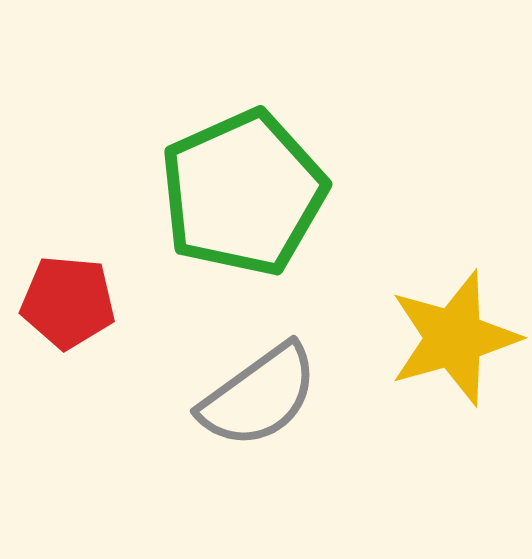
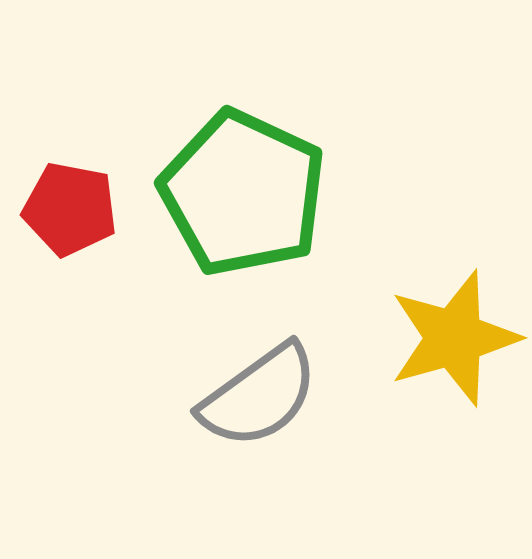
green pentagon: rotated 23 degrees counterclockwise
red pentagon: moved 2 px right, 93 px up; rotated 6 degrees clockwise
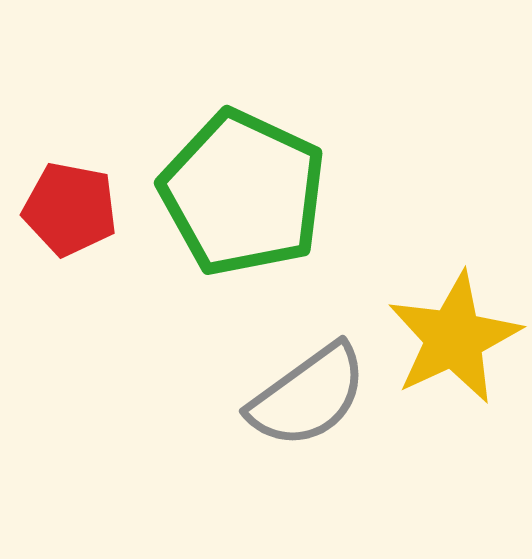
yellow star: rotated 9 degrees counterclockwise
gray semicircle: moved 49 px right
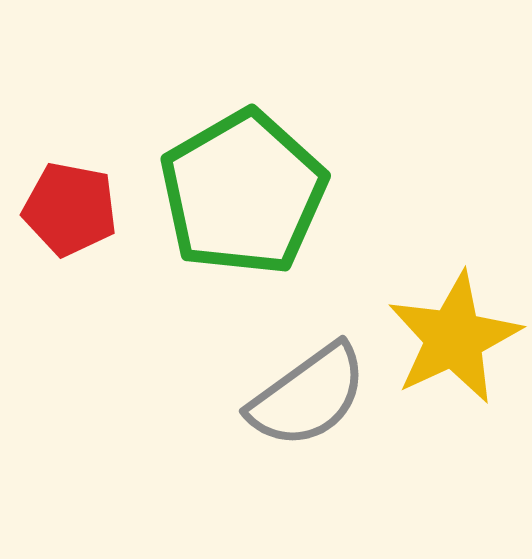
green pentagon: rotated 17 degrees clockwise
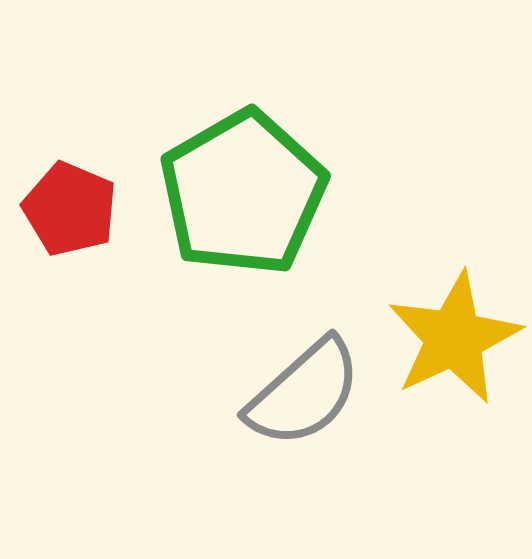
red pentagon: rotated 12 degrees clockwise
gray semicircle: moved 4 px left, 3 px up; rotated 6 degrees counterclockwise
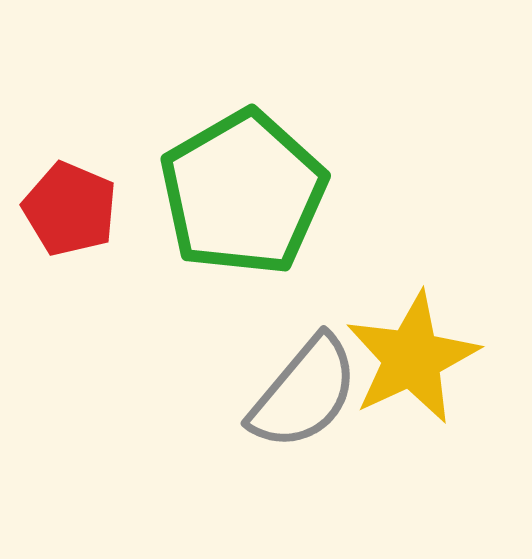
yellow star: moved 42 px left, 20 px down
gray semicircle: rotated 8 degrees counterclockwise
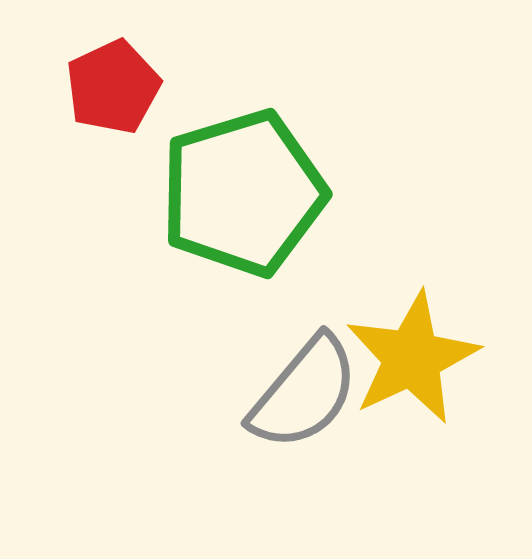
green pentagon: rotated 13 degrees clockwise
red pentagon: moved 43 px right, 122 px up; rotated 24 degrees clockwise
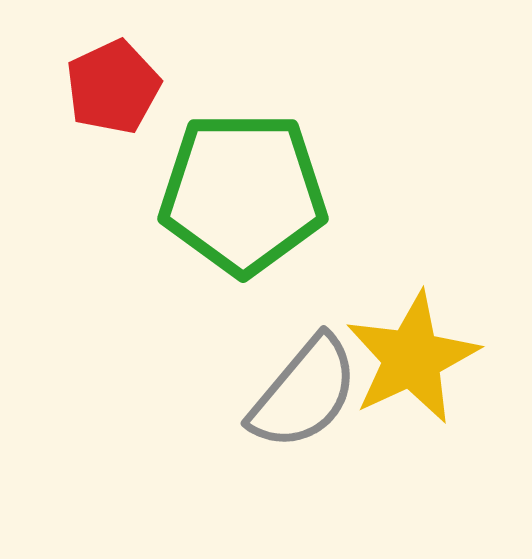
green pentagon: rotated 17 degrees clockwise
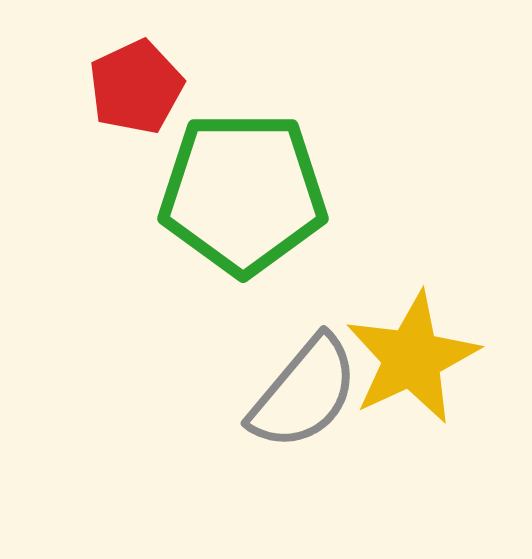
red pentagon: moved 23 px right
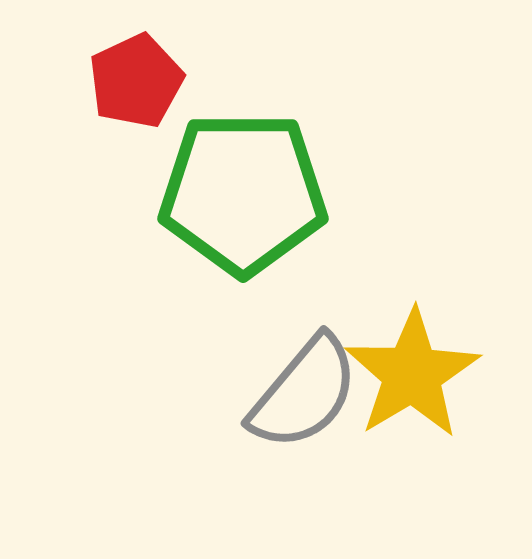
red pentagon: moved 6 px up
yellow star: moved 16 px down; rotated 6 degrees counterclockwise
